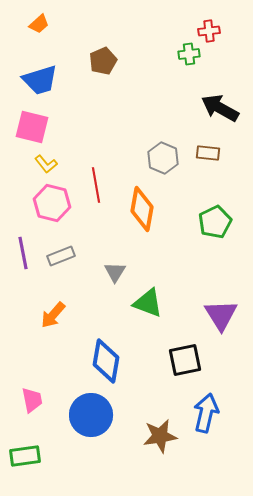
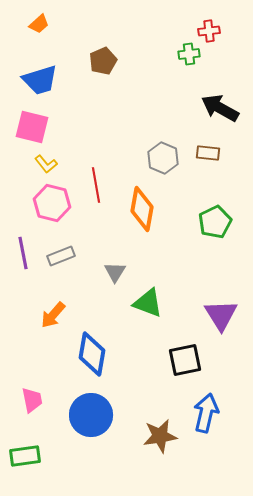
blue diamond: moved 14 px left, 7 px up
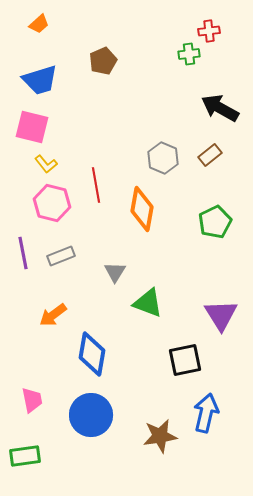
brown rectangle: moved 2 px right, 2 px down; rotated 45 degrees counterclockwise
orange arrow: rotated 12 degrees clockwise
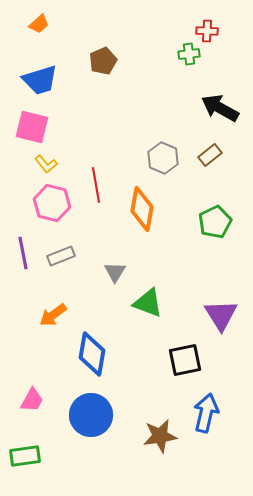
red cross: moved 2 px left; rotated 10 degrees clockwise
pink trapezoid: rotated 40 degrees clockwise
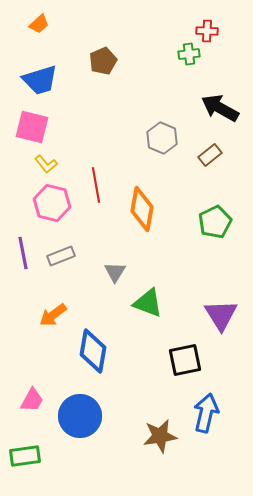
gray hexagon: moved 1 px left, 20 px up
blue diamond: moved 1 px right, 3 px up
blue circle: moved 11 px left, 1 px down
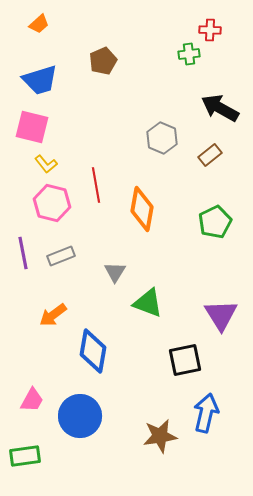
red cross: moved 3 px right, 1 px up
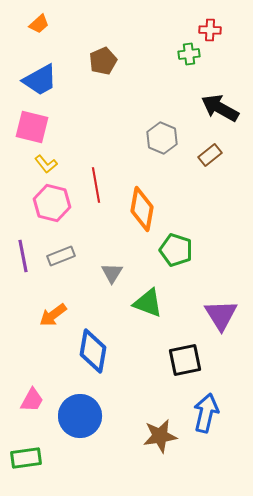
blue trapezoid: rotated 12 degrees counterclockwise
green pentagon: moved 39 px left, 28 px down; rotated 28 degrees counterclockwise
purple line: moved 3 px down
gray triangle: moved 3 px left, 1 px down
green rectangle: moved 1 px right, 2 px down
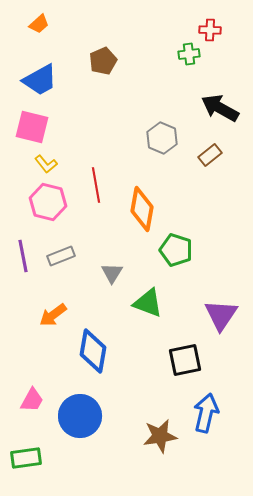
pink hexagon: moved 4 px left, 1 px up
purple triangle: rotated 6 degrees clockwise
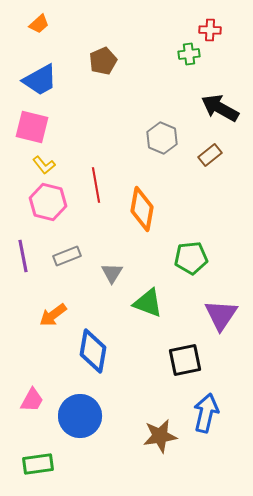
yellow L-shape: moved 2 px left, 1 px down
green pentagon: moved 15 px right, 8 px down; rotated 24 degrees counterclockwise
gray rectangle: moved 6 px right
green rectangle: moved 12 px right, 6 px down
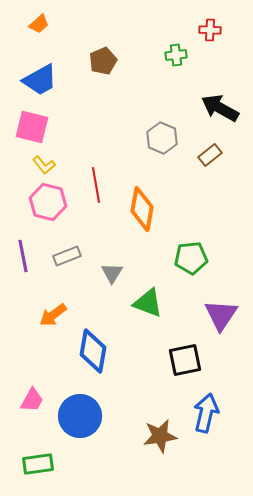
green cross: moved 13 px left, 1 px down
